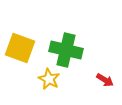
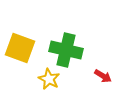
red arrow: moved 2 px left, 4 px up
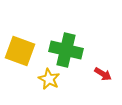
yellow square: moved 3 px down
red arrow: moved 2 px up
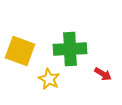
green cross: moved 4 px right, 1 px up; rotated 16 degrees counterclockwise
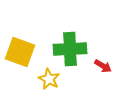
yellow square: moved 1 px down
red arrow: moved 8 px up
